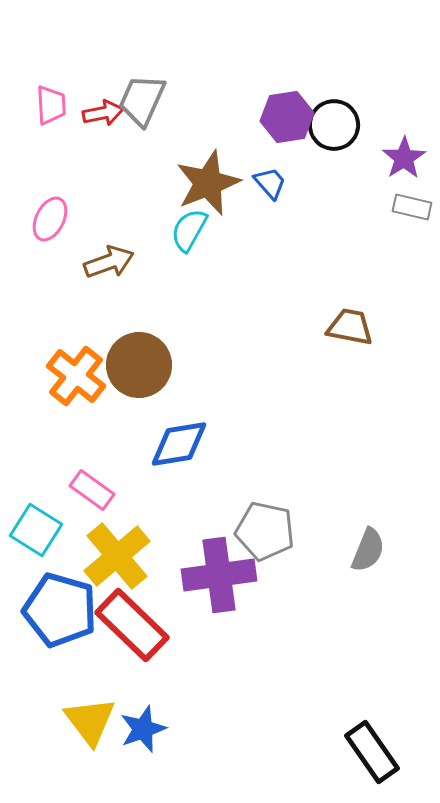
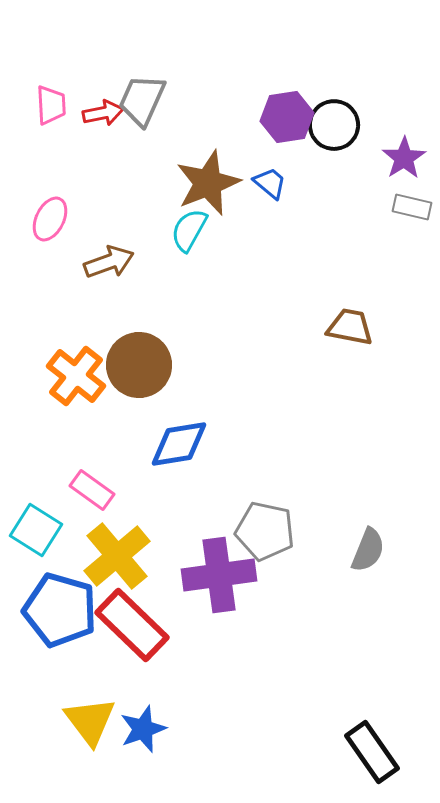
blue trapezoid: rotated 9 degrees counterclockwise
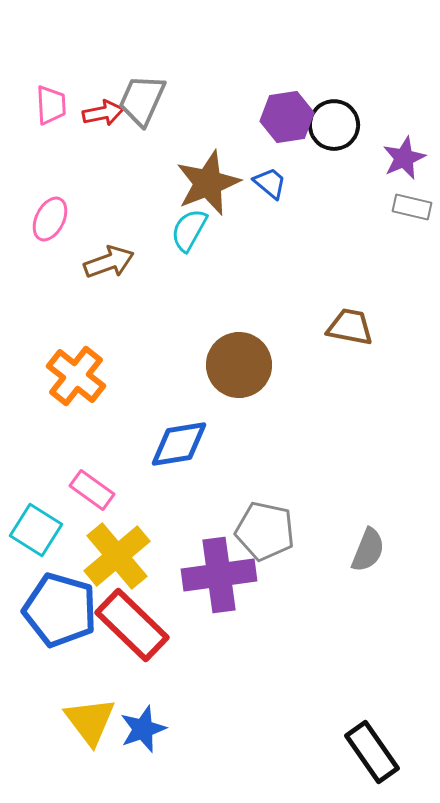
purple star: rotated 9 degrees clockwise
brown circle: moved 100 px right
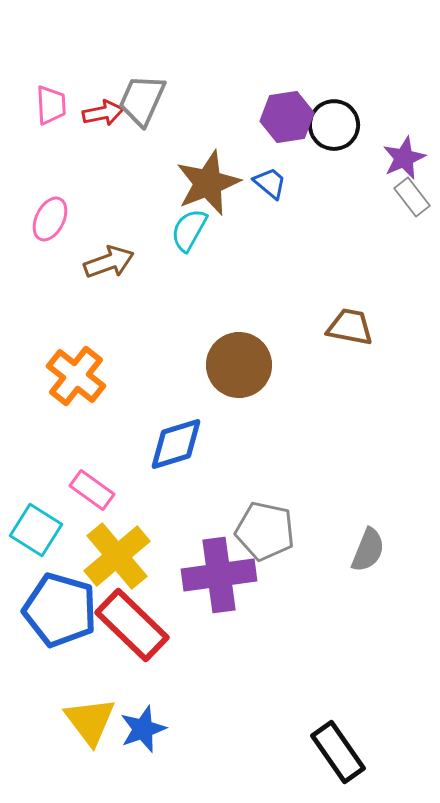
gray rectangle: moved 10 px up; rotated 39 degrees clockwise
blue diamond: moved 3 px left; rotated 8 degrees counterclockwise
black rectangle: moved 34 px left
